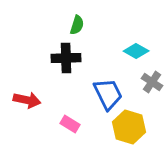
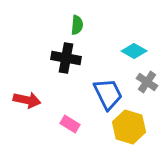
green semicircle: rotated 12 degrees counterclockwise
cyan diamond: moved 2 px left
black cross: rotated 12 degrees clockwise
gray cross: moved 5 px left
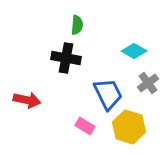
gray cross: moved 1 px right, 1 px down; rotated 20 degrees clockwise
pink rectangle: moved 15 px right, 2 px down
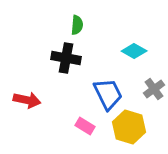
gray cross: moved 6 px right, 6 px down
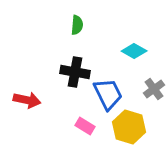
black cross: moved 9 px right, 14 px down
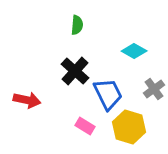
black cross: moved 1 px up; rotated 32 degrees clockwise
